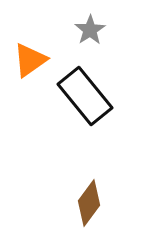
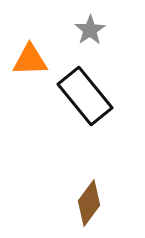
orange triangle: rotated 33 degrees clockwise
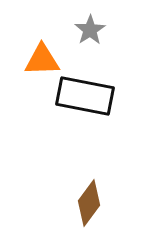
orange triangle: moved 12 px right
black rectangle: rotated 40 degrees counterclockwise
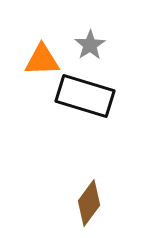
gray star: moved 15 px down
black rectangle: rotated 6 degrees clockwise
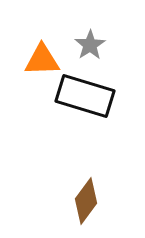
brown diamond: moved 3 px left, 2 px up
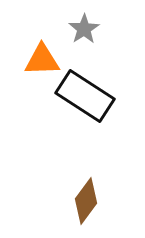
gray star: moved 6 px left, 16 px up
black rectangle: rotated 16 degrees clockwise
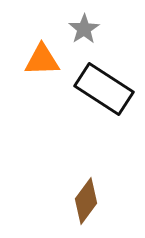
black rectangle: moved 19 px right, 7 px up
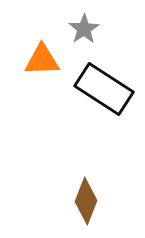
brown diamond: rotated 15 degrees counterclockwise
